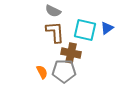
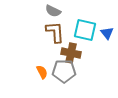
blue triangle: moved 5 px down; rotated 32 degrees counterclockwise
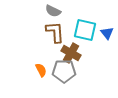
brown cross: rotated 18 degrees clockwise
orange semicircle: moved 1 px left, 2 px up
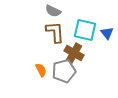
brown cross: moved 3 px right
gray pentagon: rotated 15 degrees counterclockwise
